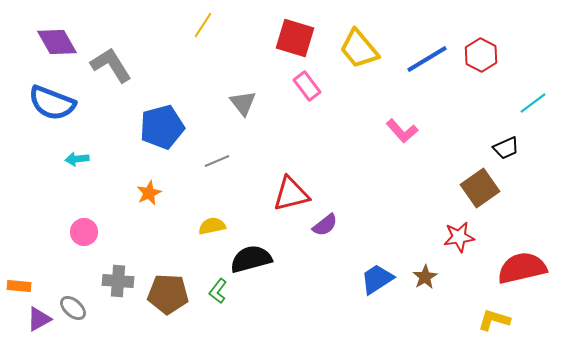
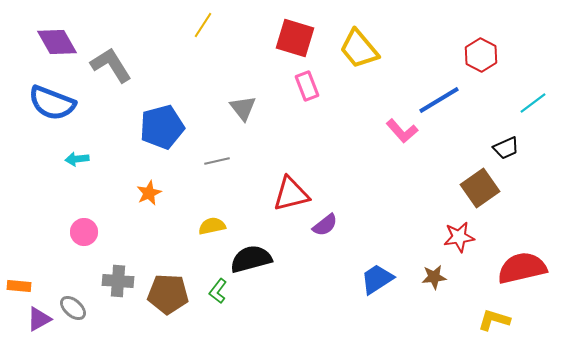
blue line: moved 12 px right, 41 px down
pink rectangle: rotated 16 degrees clockwise
gray triangle: moved 5 px down
gray line: rotated 10 degrees clockwise
brown star: moved 9 px right; rotated 25 degrees clockwise
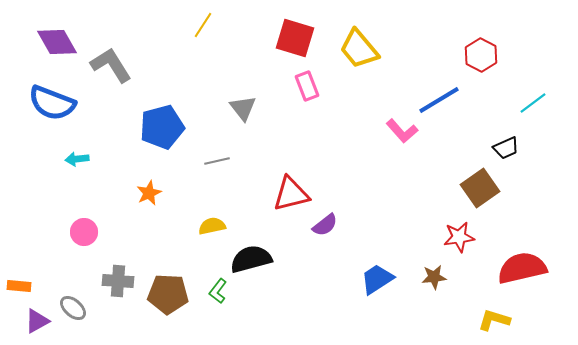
purple triangle: moved 2 px left, 2 px down
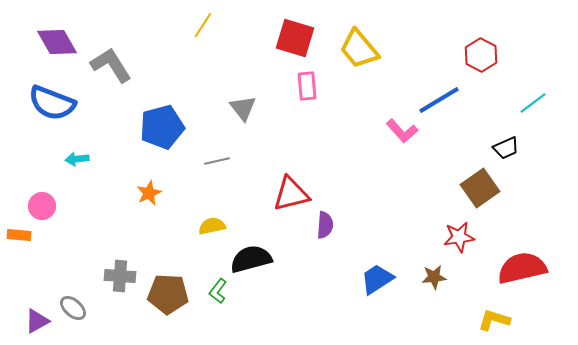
pink rectangle: rotated 16 degrees clockwise
purple semicircle: rotated 48 degrees counterclockwise
pink circle: moved 42 px left, 26 px up
gray cross: moved 2 px right, 5 px up
orange rectangle: moved 51 px up
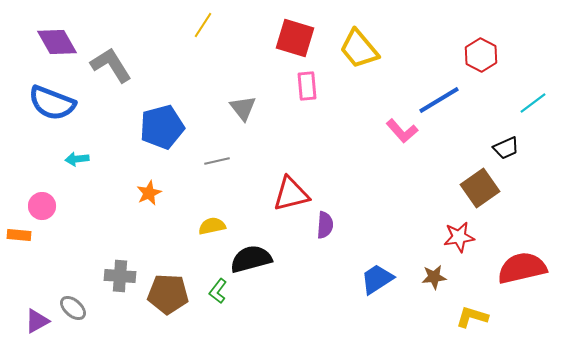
yellow L-shape: moved 22 px left, 3 px up
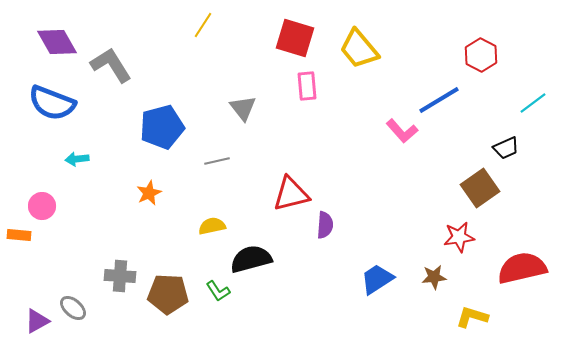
green L-shape: rotated 70 degrees counterclockwise
